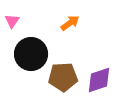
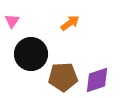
purple diamond: moved 2 px left
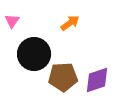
black circle: moved 3 px right
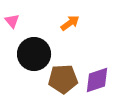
pink triangle: rotated 14 degrees counterclockwise
brown pentagon: moved 2 px down
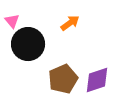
black circle: moved 6 px left, 10 px up
brown pentagon: rotated 20 degrees counterclockwise
